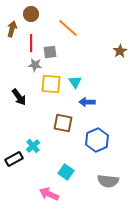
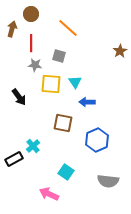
gray square: moved 9 px right, 4 px down; rotated 24 degrees clockwise
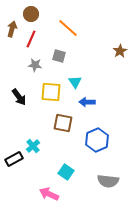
red line: moved 4 px up; rotated 24 degrees clockwise
yellow square: moved 8 px down
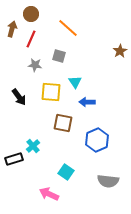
black rectangle: rotated 12 degrees clockwise
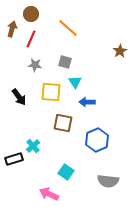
gray square: moved 6 px right, 6 px down
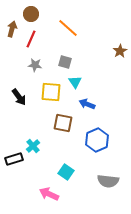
blue arrow: moved 2 px down; rotated 21 degrees clockwise
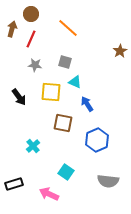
cyan triangle: rotated 32 degrees counterclockwise
blue arrow: rotated 35 degrees clockwise
black rectangle: moved 25 px down
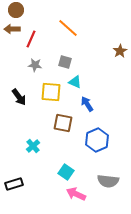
brown circle: moved 15 px left, 4 px up
brown arrow: rotated 105 degrees counterclockwise
pink arrow: moved 27 px right
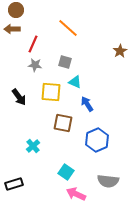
red line: moved 2 px right, 5 px down
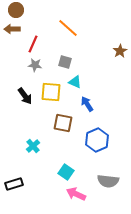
black arrow: moved 6 px right, 1 px up
